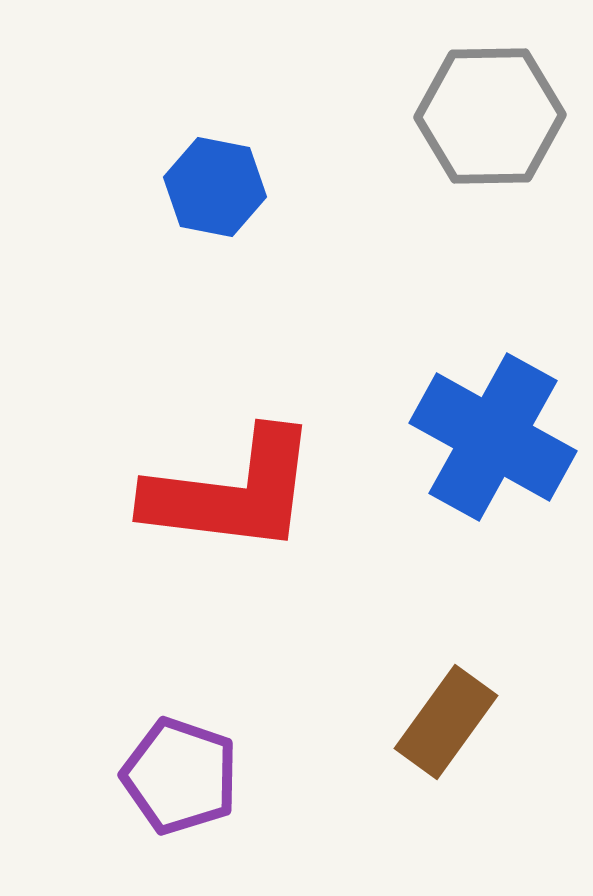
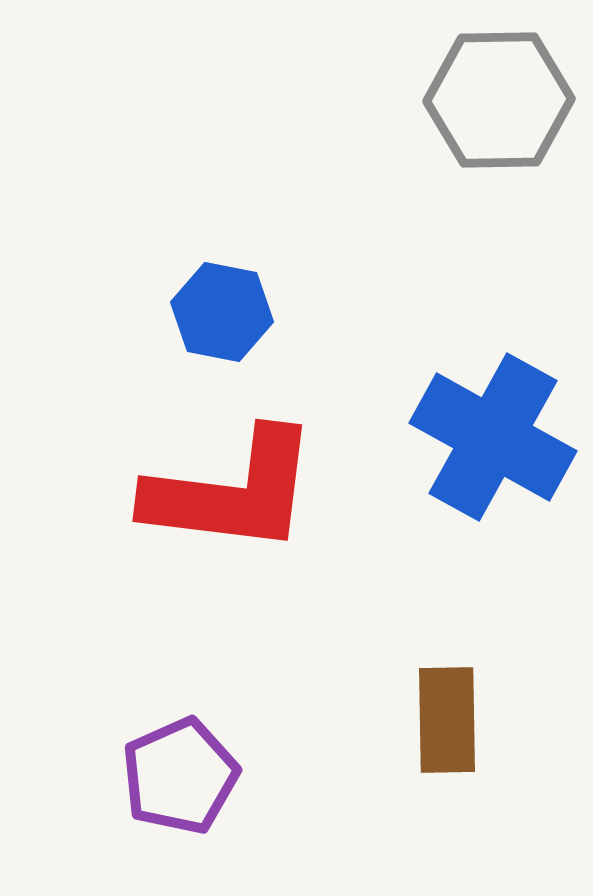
gray hexagon: moved 9 px right, 16 px up
blue hexagon: moved 7 px right, 125 px down
brown rectangle: moved 1 px right, 2 px up; rotated 37 degrees counterclockwise
purple pentagon: rotated 29 degrees clockwise
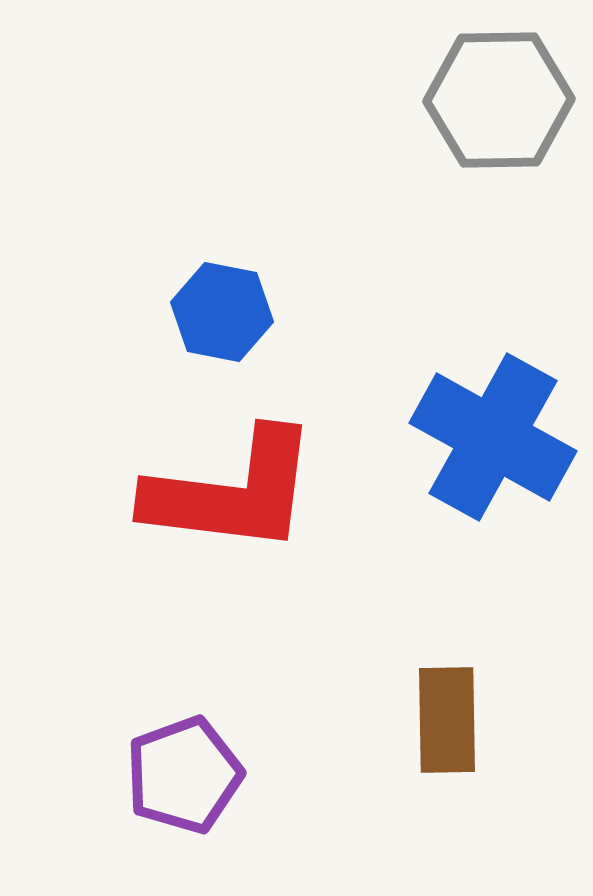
purple pentagon: moved 4 px right, 1 px up; rotated 4 degrees clockwise
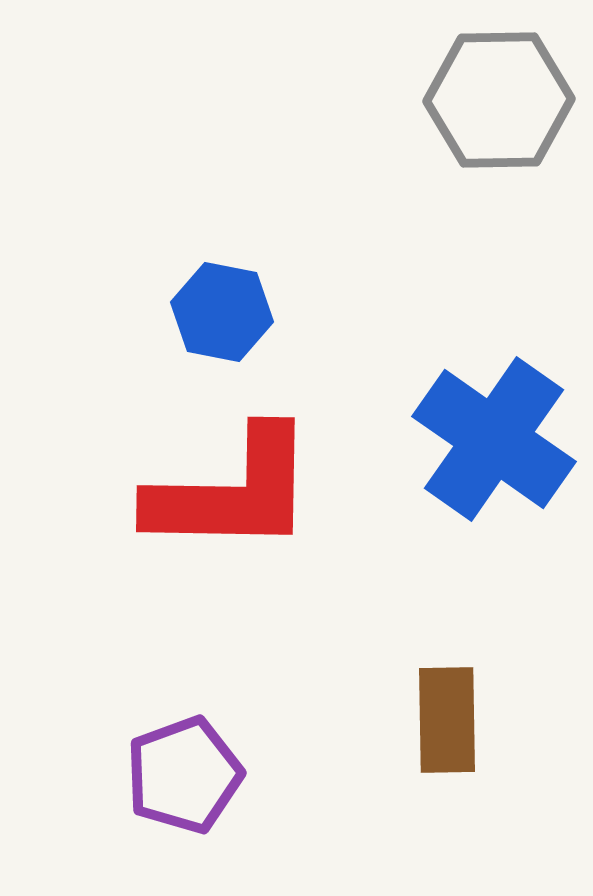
blue cross: moved 1 px right, 2 px down; rotated 6 degrees clockwise
red L-shape: rotated 6 degrees counterclockwise
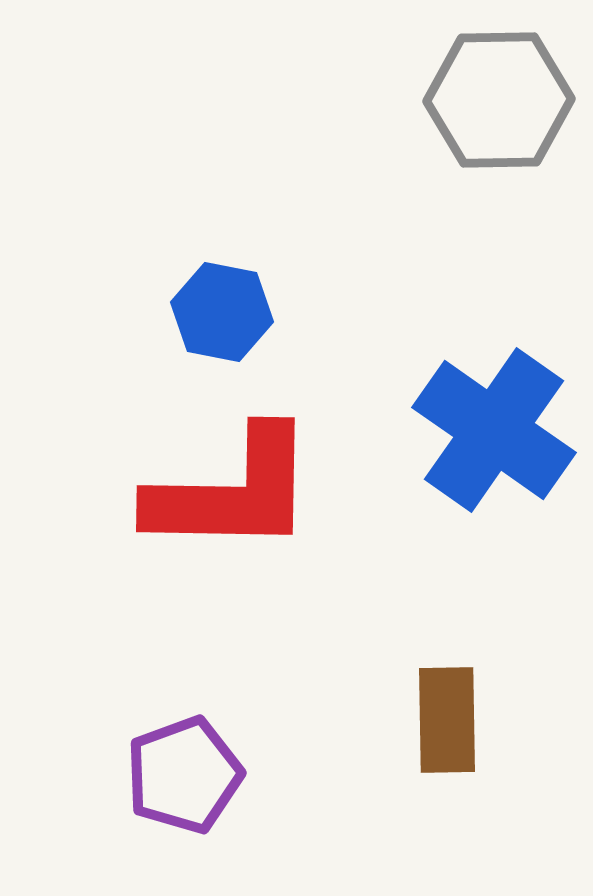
blue cross: moved 9 px up
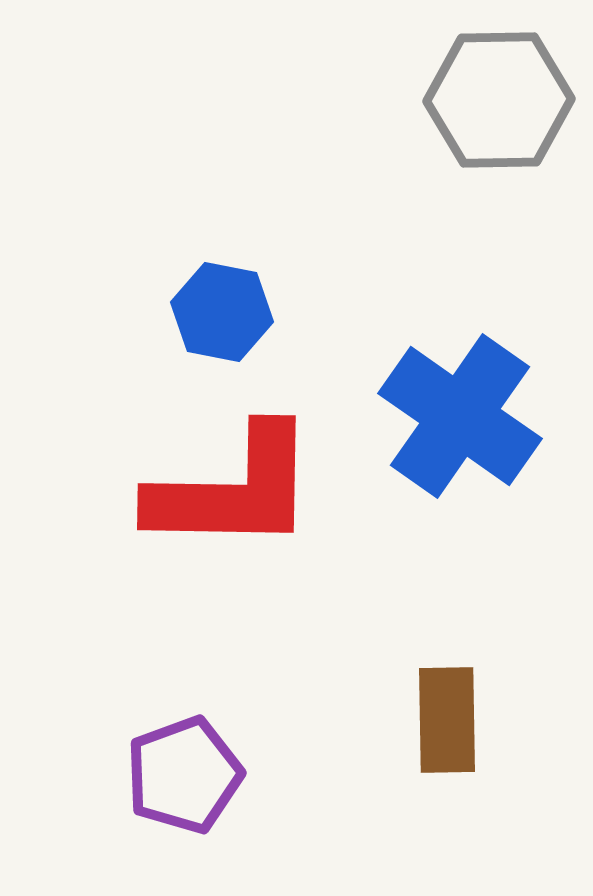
blue cross: moved 34 px left, 14 px up
red L-shape: moved 1 px right, 2 px up
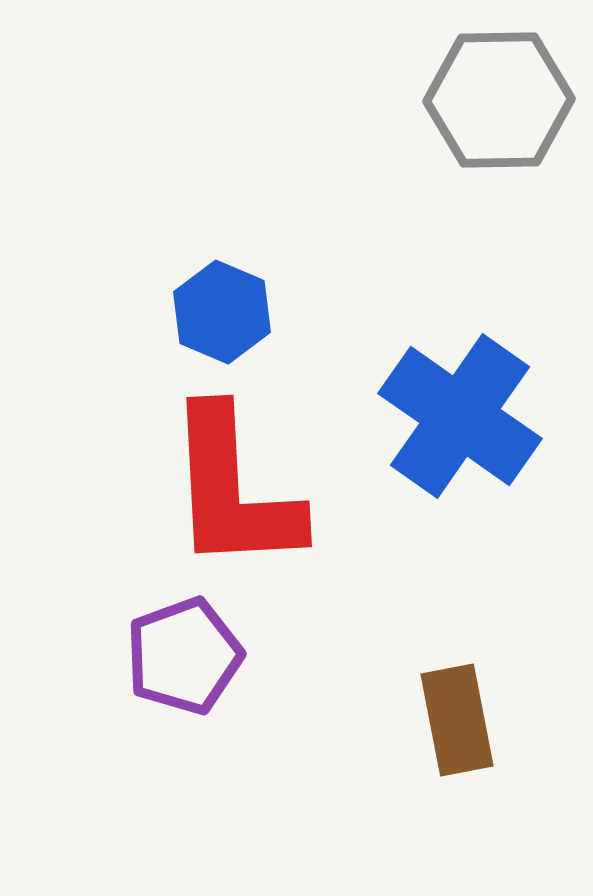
blue hexagon: rotated 12 degrees clockwise
red L-shape: rotated 86 degrees clockwise
brown rectangle: moved 10 px right; rotated 10 degrees counterclockwise
purple pentagon: moved 119 px up
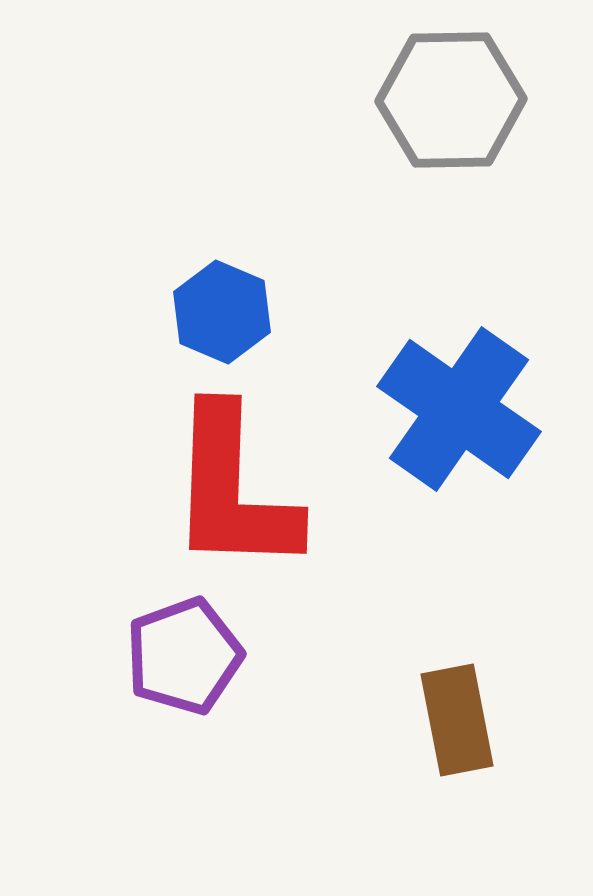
gray hexagon: moved 48 px left
blue cross: moved 1 px left, 7 px up
red L-shape: rotated 5 degrees clockwise
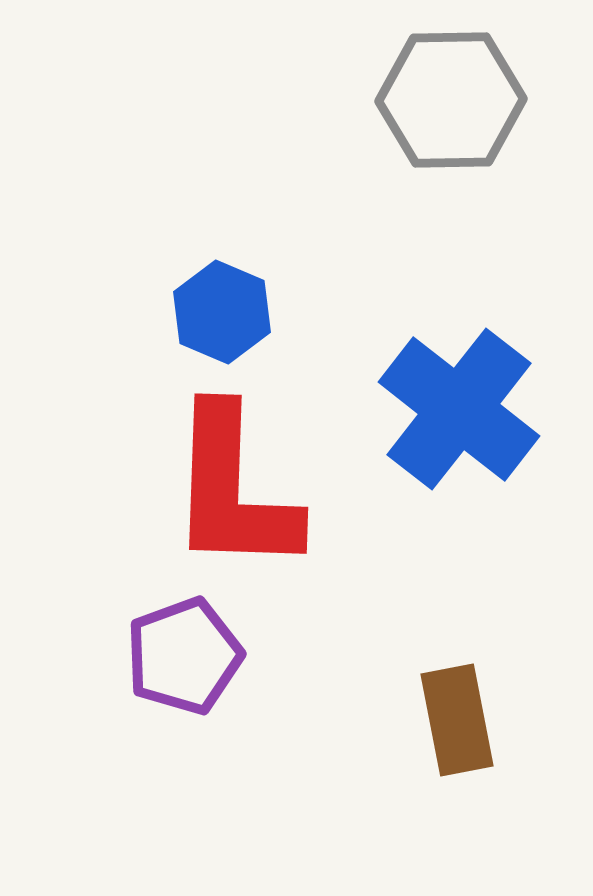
blue cross: rotated 3 degrees clockwise
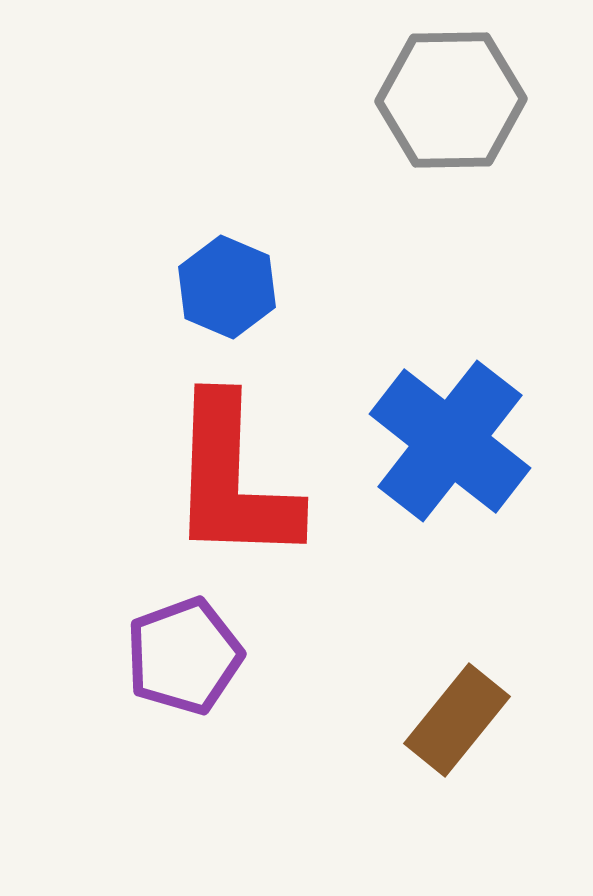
blue hexagon: moved 5 px right, 25 px up
blue cross: moved 9 px left, 32 px down
red L-shape: moved 10 px up
brown rectangle: rotated 50 degrees clockwise
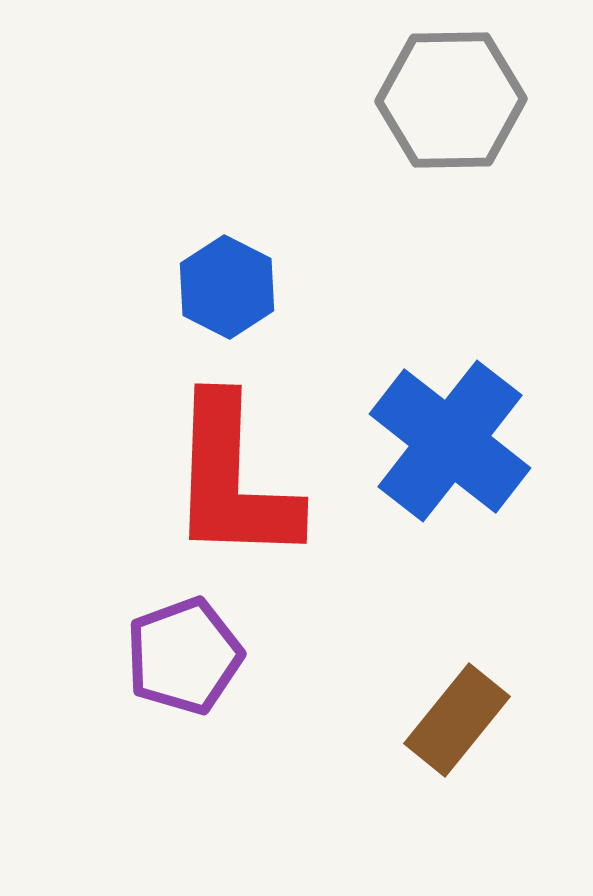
blue hexagon: rotated 4 degrees clockwise
